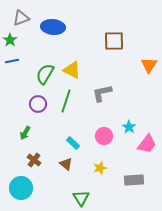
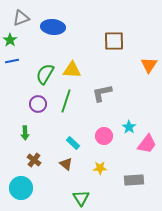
yellow triangle: rotated 24 degrees counterclockwise
green arrow: rotated 32 degrees counterclockwise
yellow star: rotated 16 degrees clockwise
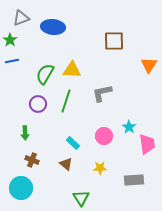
pink trapezoid: rotated 45 degrees counterclockwise
brown cross: moved 2 px left; rotated 16 degrees counterclockwise
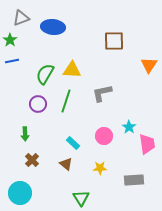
green arrow: moved 1 px down
brown cross: rotated 24 degrees clockwise
cyan circle: moved 1 px left, 5 px down
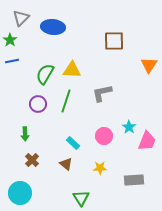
gray triangle: rotated 24 degrees counterclockwise
pink trapezoid: moved 3 px up; rotated 30 degrees clockwise
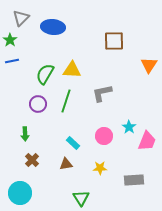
brown triangle: rotated 48 degrees counterclockwise
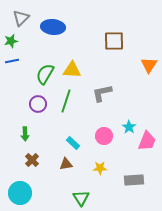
green star: moved 1 px right, 1 px down; rotated 24 degrees clockwise
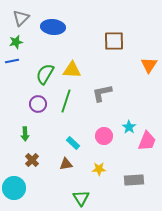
green star: moved 5 px right, 1 px down
yellow star: moved 1 px left, 1 px down
cyan circle: moved 6 px left, 5 px up
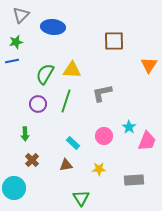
gray triangle: moved 3 px up
brown triangle: moved 1 px down
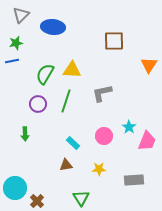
green star: moved 1 px down
brown cross: moved 5 px right, 41 px down
cyan circle: moved 1 px right
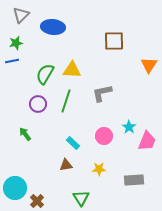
green arrow: rotated 144 degrees clockwise
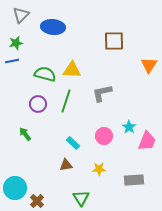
green semicircle: rotated 75 degrees clockwise
